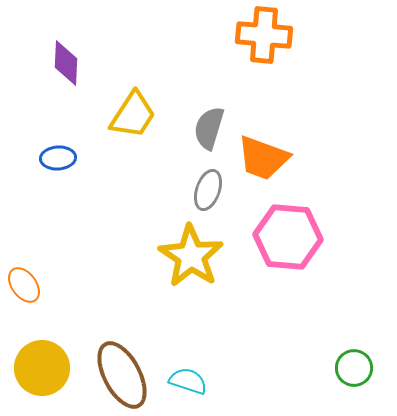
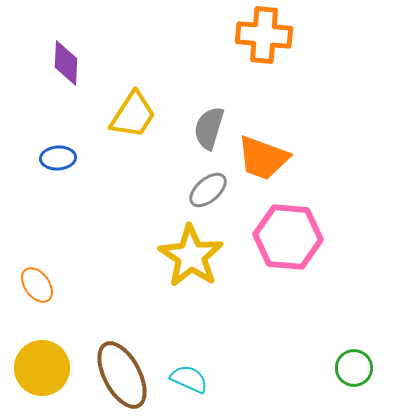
gray ellipse: rotated 30 degrees clockwise
orange ellipse: moved 13 px right
cyan semicircle: moved 1 px right, 2 px up; rotated 6 degrees clockwise
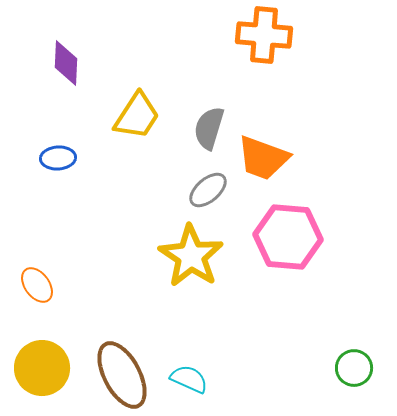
yellow trapezoid: moved 4 px right, 1 px down
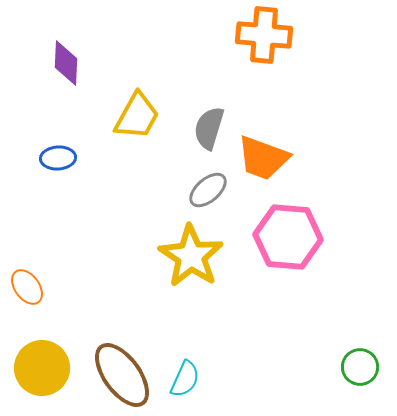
yellow trapezoid: rotated 4 degrees counterclockwise
orange ellipse: moved 10 px left, 2 px down
green circle: moved 6 px right, 1 px up
brown ellipse: rotated 8 degrees counterclockwise
cyan semicircle: moved 4 px left; rotated 90 degrees clockwise
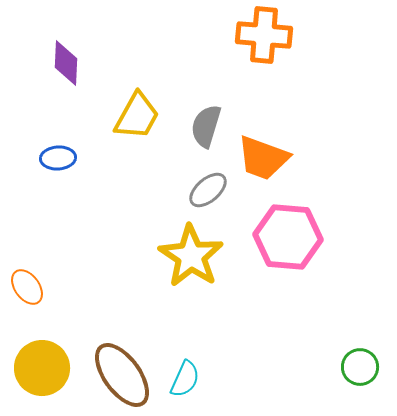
gray semicircle: moved 3 px left, 2 px up
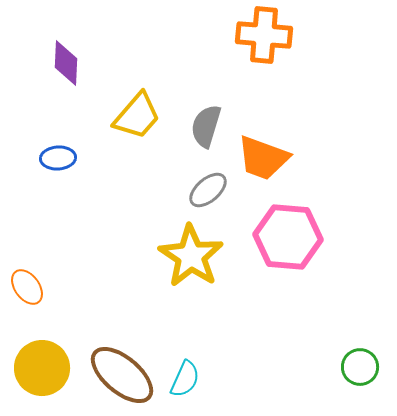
yellow trapezoid: rotated 12 degrees clockwise
brown ellipse: rotated 14 degrees counterclockwise
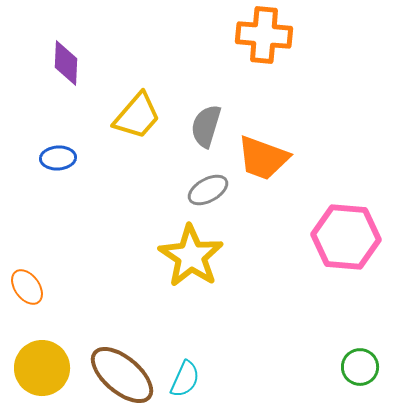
gray ellipse: rotated 12 degrees clockwise
pink hexagon: moved 58 px right
